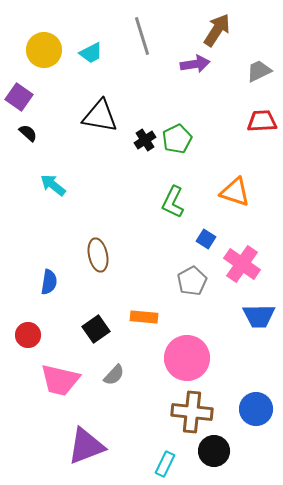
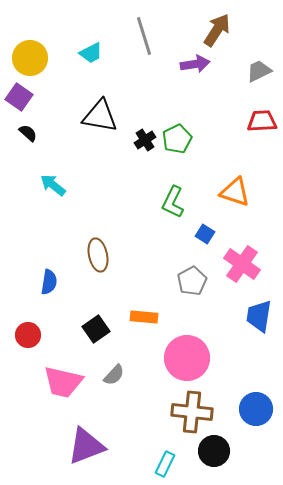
gray line: moved 2 px right
yellow circle: moved 14 px left, 8 px down
blue square: moved 1 px left, 5 px up
blue trapezoid: rotated 100 degrees clockwise
pink trapezoid: moved 3 px right, 2 px down
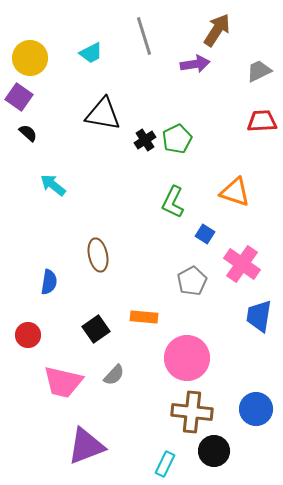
black triangle: moved 3 px right, 2 px up
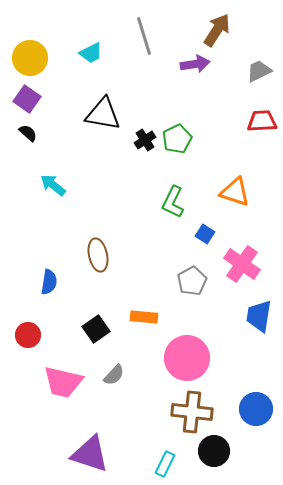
purple square: moved 8 px right, 2 px down
purple triangle: moved 4 px right, 8 px down; rotated 39 degrees clockwise
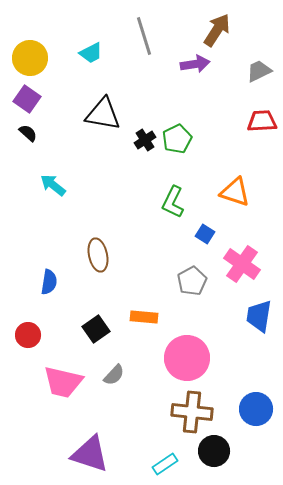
cyan rectangle: rotated 30 degrees clockwise
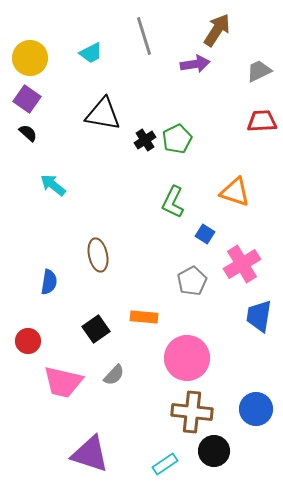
pink cross: rotated 24 degrees clockwise
red circle: moved 6 px down
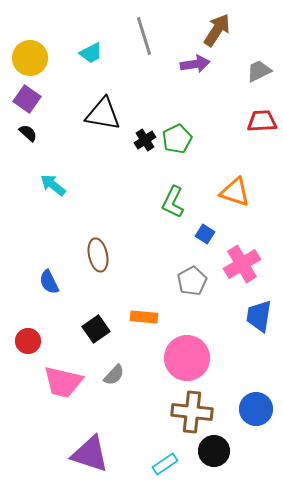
blue semicircle: rotated 145 degrees clockwise
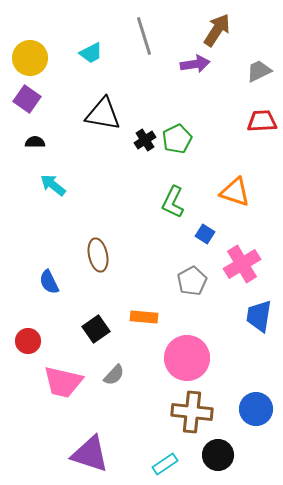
black semicircle: moved 7 px right, 9 px down; rotated 42 degrees counterclockwise
black circle: moved 4 px right, 4 px down
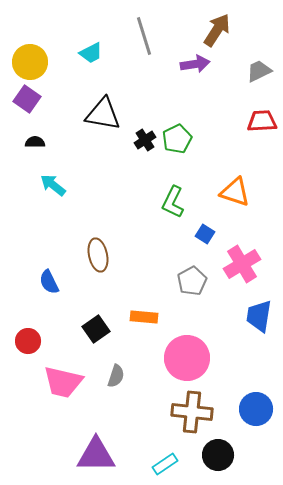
yellow circle: moved 4 px down
gray semicircle: moved 2 px right, 1 px down; rotated 25 degrees counterclockwise
purple triangle: moved 6 px right, 1 px down; rotated 18 degrees counterclockwise
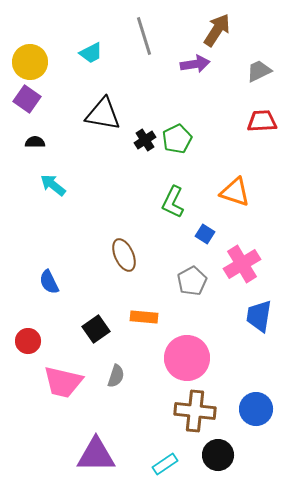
brown ellipse: moved 26 px right; rotated 12 degrees counterclockwise
brown cross: moved 3 px right, 1 px up
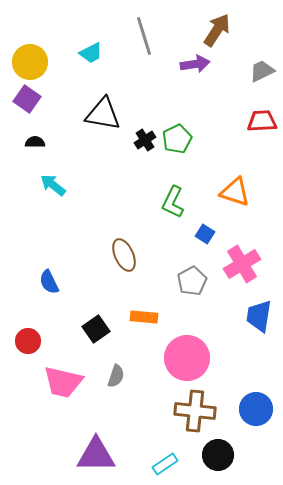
gray trapezoid: moved 3 px right
